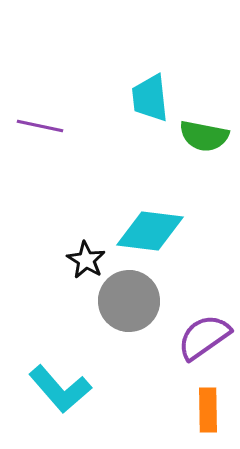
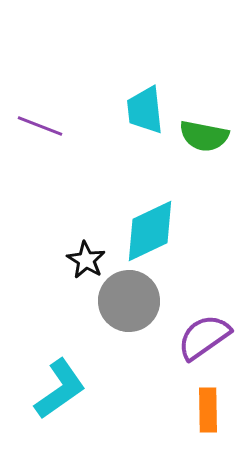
cyan trapezoid: moved 5 px left, 12 px down
purple line: rotated 9 degrees clockwise
cyan diamond: rotated 32 degrees counterclockwise
cyan L-shape: rotated 84 degrees counterclockwise
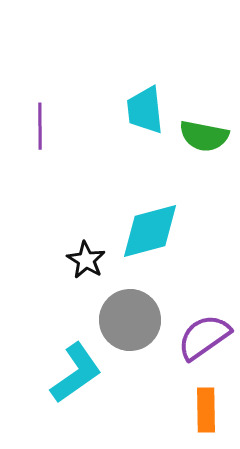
purple line: rotated 69 degrees clockwise
cyan diamond: rotated 10 degrees clockwise
gray circle: moved 1 px right, 19 px down
cyan L-shape: moved 16 px right, 16 px up
orange rectangle: moved 2 px left
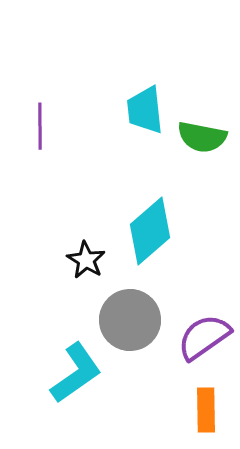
green semicircle: moved 2 px left, 1 px down
cyan diamond: rotated 26 degrees counterclockwise
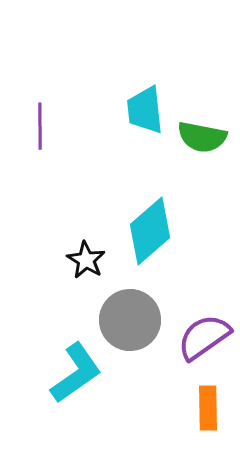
orange rectangle: moved 2 px right, 2 px up
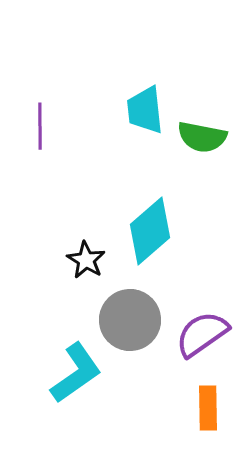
purple semicircle: moved 2 px left, 3 px up
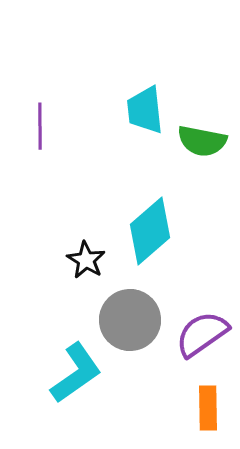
green semicircle: moved 4 px down
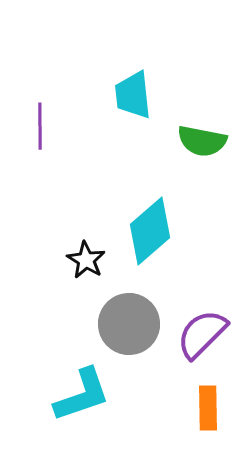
cyan trapezoid: moved 12 px left, 15 px up
gray circle: moved 1 px left, 4 px down
purple semicircle: rotated 10 degrees counterclockwise
cyan L-shape: moved 6 px right, 22 px down; rotated 16 degrees clockwise
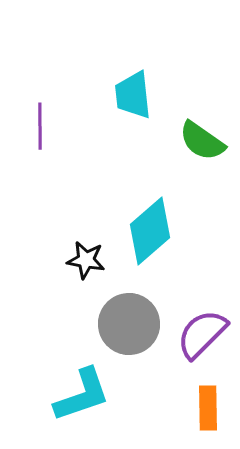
green semicircle: rotated 24 degrees clockwise
black star: rotated 21 degrees counterclockwise
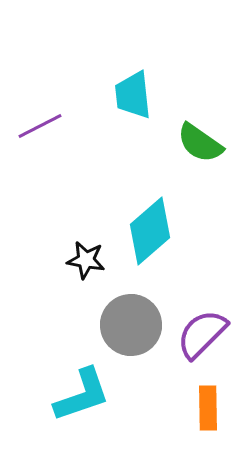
purple line: rotated 63 degrees clockwise
green semicircle: moved 2 px left, 2 px down
gray circle: moved 2 px right, 1 px down
